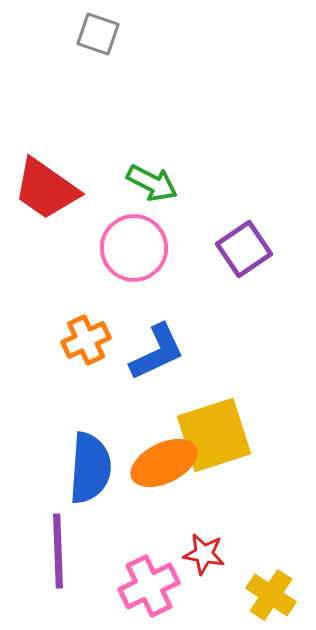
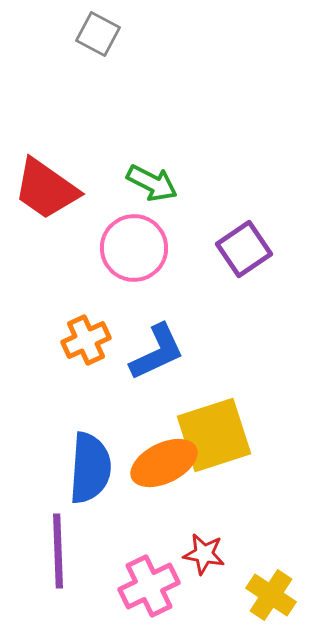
gray square: rotated 9 degrees clockwise
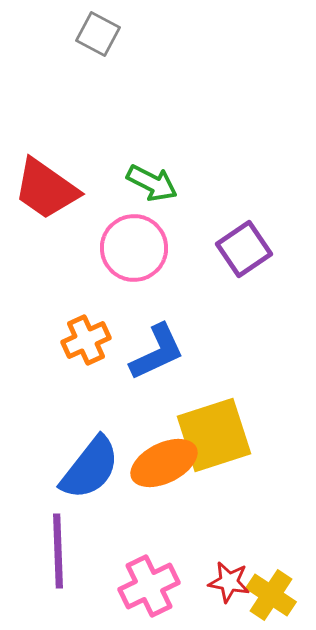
blue semicircle: rotated 34 degrees clockwise
red star: moved 25 px right, 28 px down
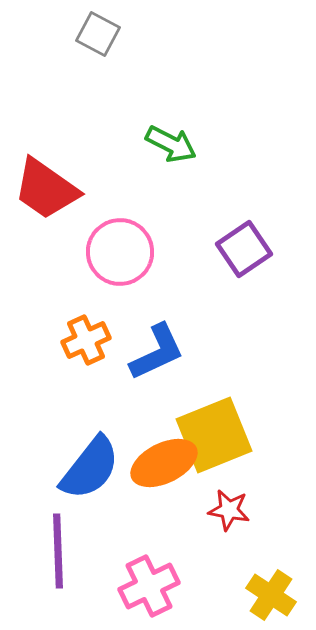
green arrow: moved 19 px right, 39 px up
pink circle: moved 14 px left, 4 px down
yellow square: rotated 4 degrees counterclockwise
red star: moved 72 px up
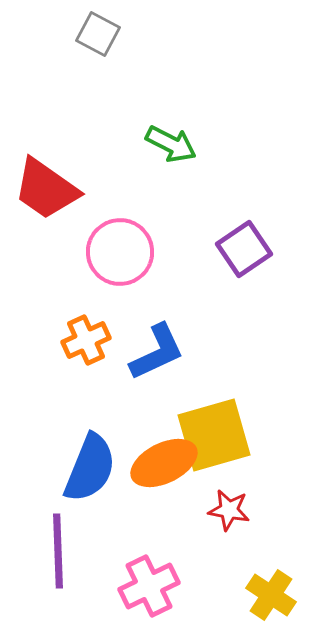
yellow square: rotated 6 degrees clockwise
blue semicircle: rotated 16 degrees counterclockwise
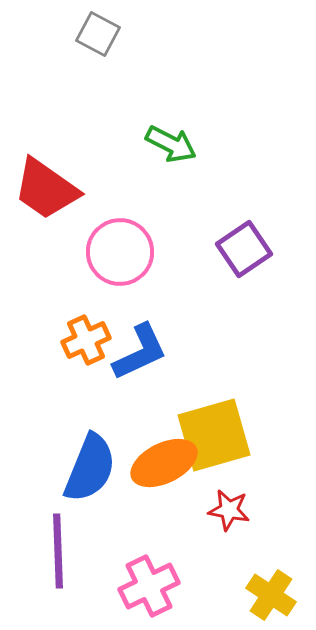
blue L-shape: moved 17 px left
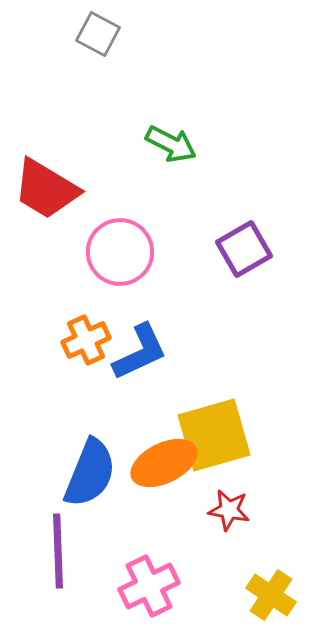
red trapezoid: rotated 4 degrees counterclockwise
purple square: rotated 4 degrees clockwise
blue semicircle: moved 5 px down
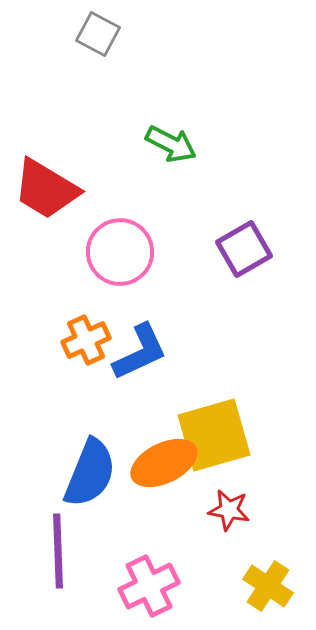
yellow cross: moved 3 px left, 9 px up
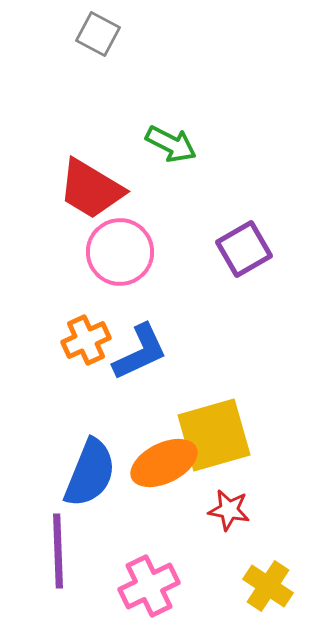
red trapezoid: moved 45 px right
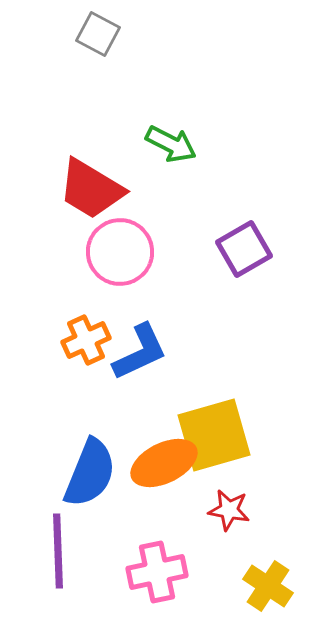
pink cross: moved 8 px right, 14 px up; rotated 14 degrees clockwise
